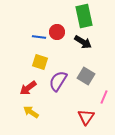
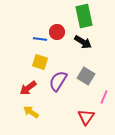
blue line: moved 1 px right, 2 px down
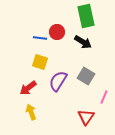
green rectangle: moved 2 px right
blue line: moved 1 px up
yellow arrow: rotated 35 degrees clockwise
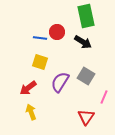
purple semicircle: moved 2 px right, 1 px down
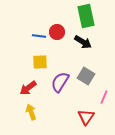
blue line: moved 1 px left, 2 px up
yellow square: rotated 21 degrees counterclockwise
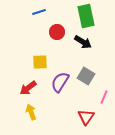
blue line: moved 24 px up; rotated 24 degrees counterclockwise
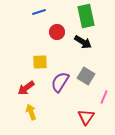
red arrow: moved 2 px left
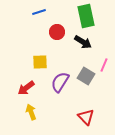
pink line: moved 32 px up
red triangle: rotated 18 degrees counterclockwise
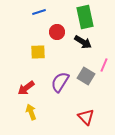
green rectangle: moved 1 px left, 1 px down
yellow square: moved 2 px left, 10 px up
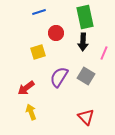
red circle: moved 1 px left, 1 px down
black arrow: rotated 60 degrees clockwise
yellow square: rotated 14 degrees counterclockwise
pink line: moved 12 px up
purple semicircle: moved 1 px left, 5 px up
